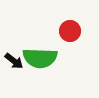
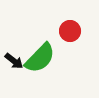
green semicircle: rotated 48 degrees counterclockwise
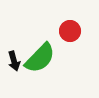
black arrow: rotated 36 degrees clockwise
